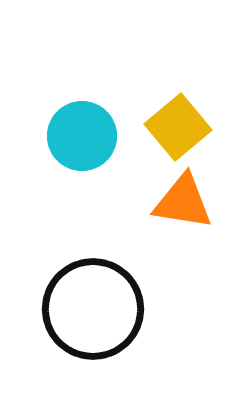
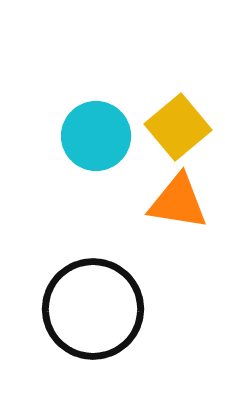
cyan circle: moved 14 px right
orange triangle: moved 5 px left
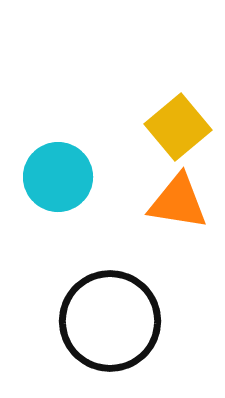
cyan circle: moved 38 px left, 41 px down
black circle: moved 17 px right, 12 px down
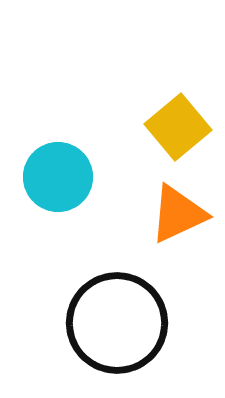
orange triangle: moved 12 px down; rotated 34 degrees counterclockwise
black circle: moved 7 px right, 2 px down
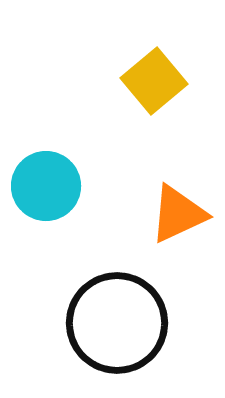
yellow square: moved 24 px left, 46 px up
cyan circle: moved 12 px left, 9 px down
